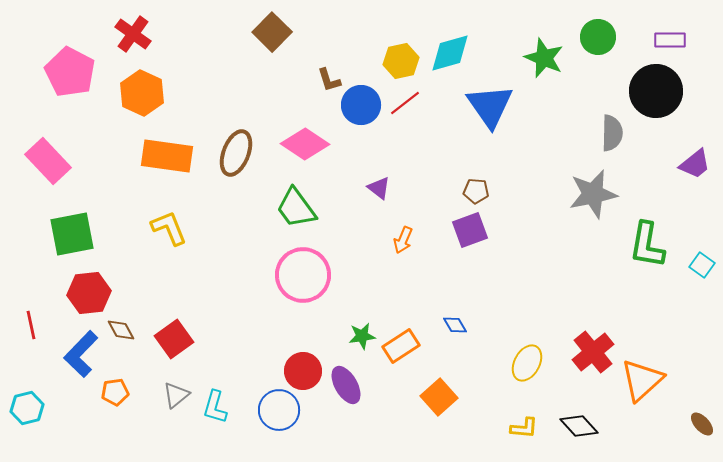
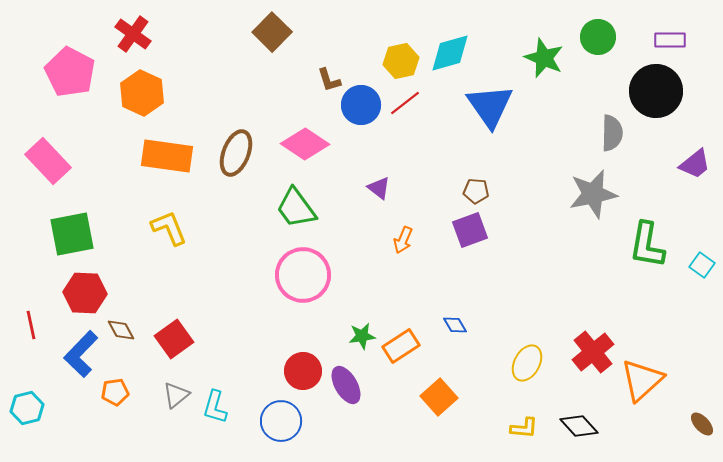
red hexagon at (89, 293): moved 4 px left; rotated 9 degrees clockwise
blue circle at (279, 410): moved 2 px right, 11 px down
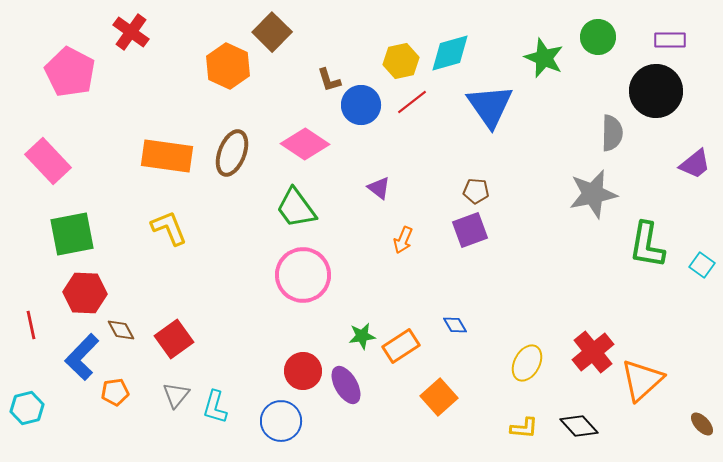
red cross at (133, 34): moved 2 px left, 2 px up
orange hexagon at (142, 93): moved 86 px right, 27 px up
red line at (405, 103): moved 7 px right, 1 px up
brown ellipse at (236, 153): moved 4 px left
blue L-shape at (81, 354): moved 1 px right, 3 px down
gray triangle at (176, 395): rotated 12 degrees counterclockwise
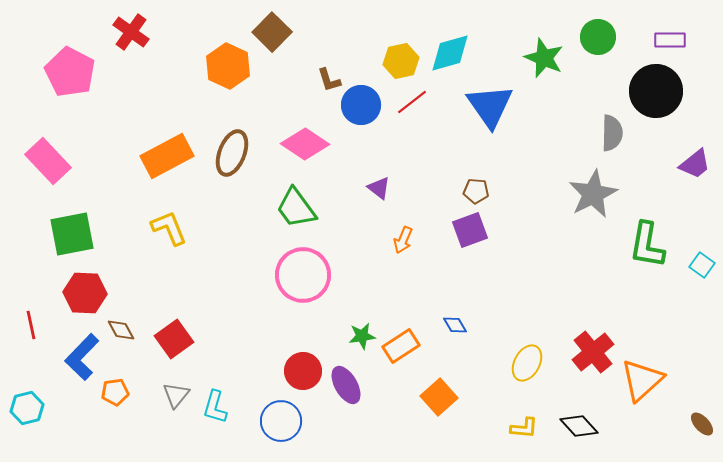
orange rectangle at (167, 156): rotated 36 degrees counterclockwise
gray star at (593, 194): rotated 15 degrees counterclockwise
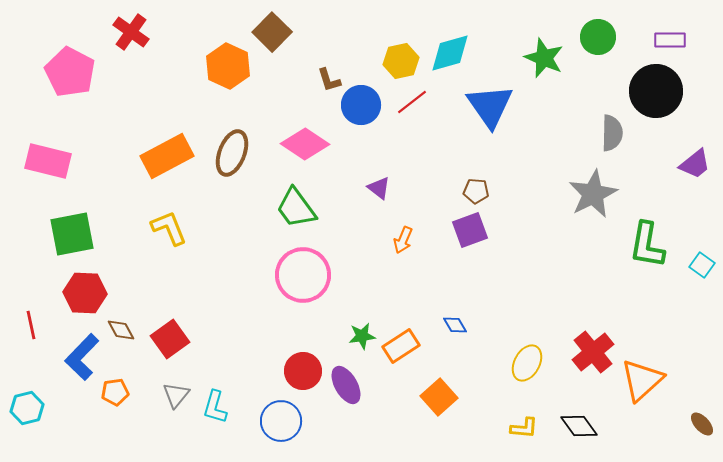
pink rectangle at (48, 161): rotated 33 degrees counterclockwise
red square at (174, 339): moved 4 px left
black diamond at (579, 426): rotated 6 degrees clockwise
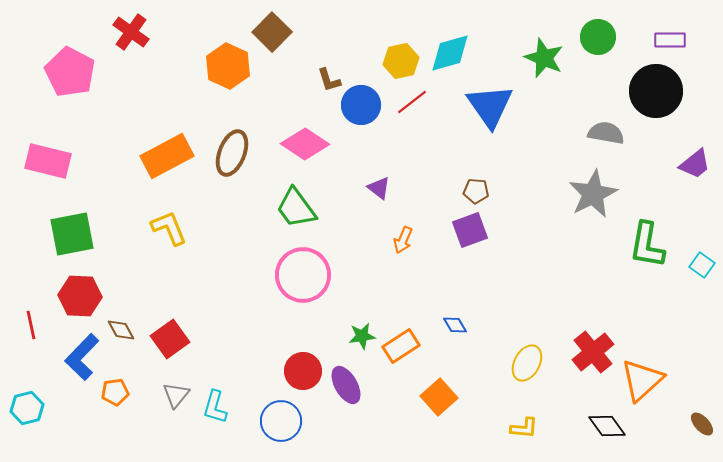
gray semicircle at (612, 133): moved 6 px left; rotated 81 degrees counterclockwise
red hexagon at (85, 293): moved 5 px left, 3 px down
black diamond at (579, 426): moved 28 px right
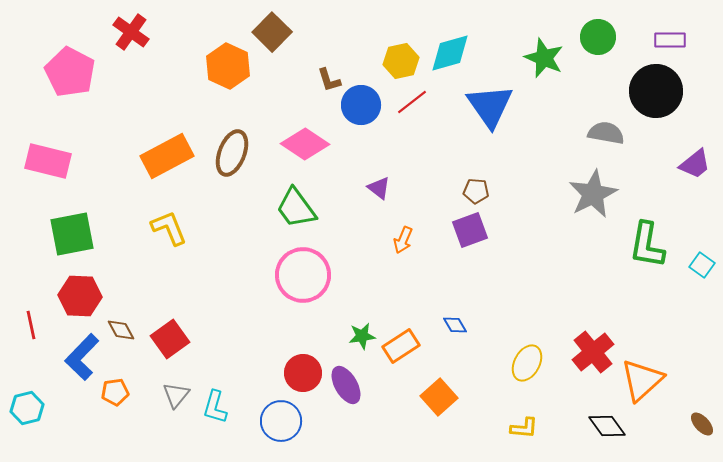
red circle at (303, 371): moved 2 px down
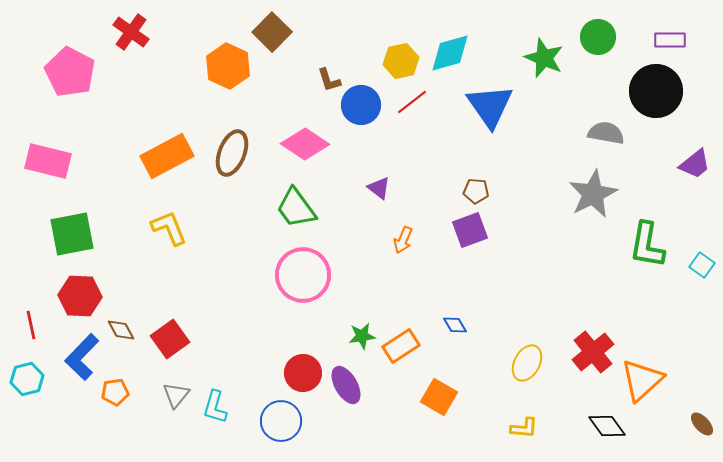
orange square at (439, 397): rotated 18 degrees counterclockwise
cyan hexagon at (27, 408): moved 29 px up
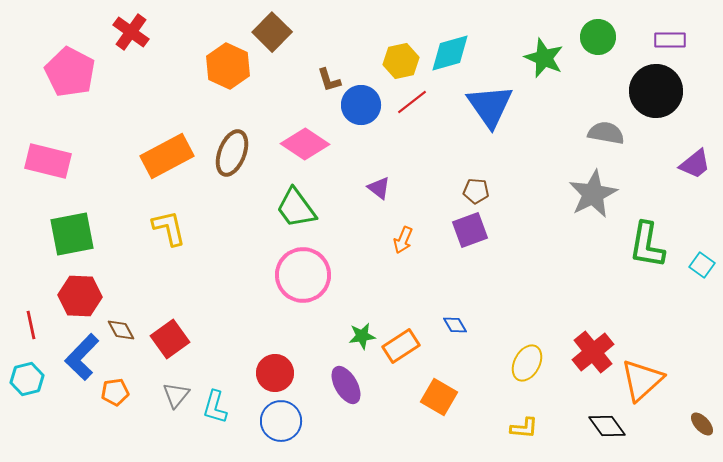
yellow L-shape at (169, 228): rotated 9 degrees clockwise
red circle at (303, 373): moved 28 px left
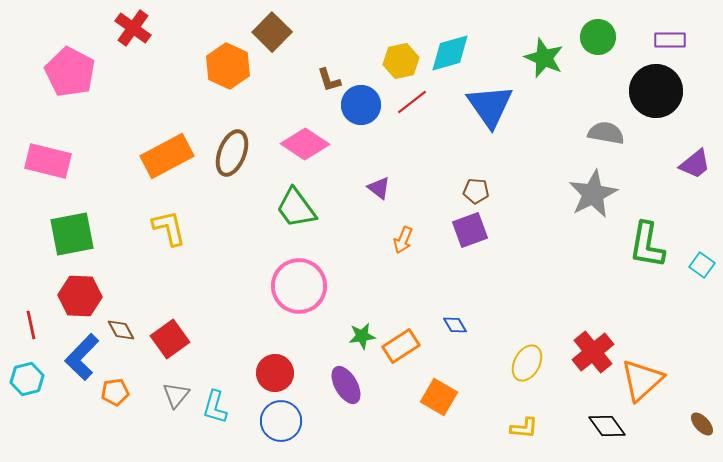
red cross at (131, 32): moved 2 px right, 4 px up
pink circle at (303, 275): moved 4 px left, 11 px down
